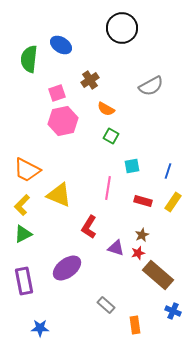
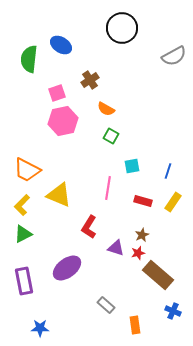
gray semicircle: moved 23 px right, 30 px up
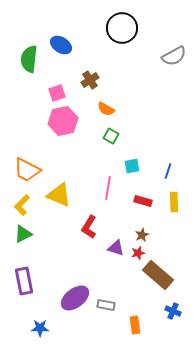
yellow rectangle: moved 1 px right; rotated 36 degrees counterclockwise
purple ellipse: moved 8 px right, 30 px down
gray rectangle: rotated 30 degrees counterclockwise
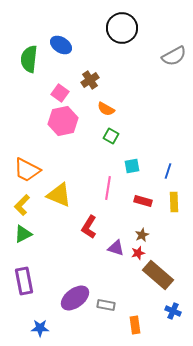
pink square: moved 3 px right; rotated 36 degrees counterclockwise
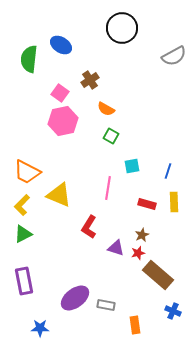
orange trapezoid: moved 2 px down
red rectangle: moved 4 px right, 3 px down
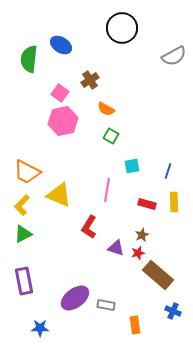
pink line: moved 1 px left, 2 px down
